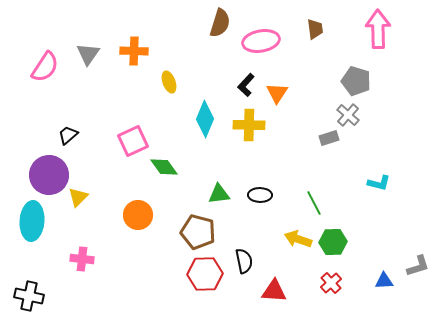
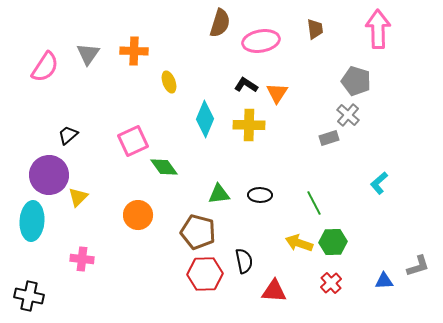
black L-shape: rotated 80 degrees clockwise
cyan L-shape: rotated 125 degrees clockwise
yellow arrow: moved 1 px right, 4 px down
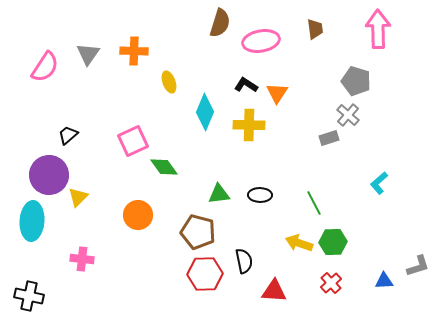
cyan diamond: moved 7 px up
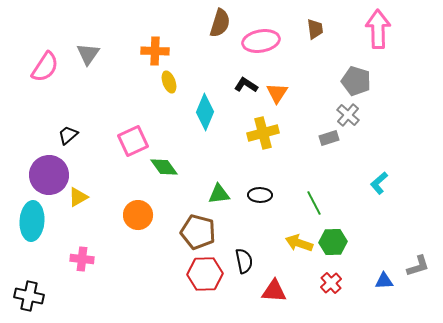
orange cross: moved 21 px right
yellow cross: moved 14 px right, 8 px down; rotated 16 degrees counterclockwise
yellow triangle: rotated 15 degrees clockwise
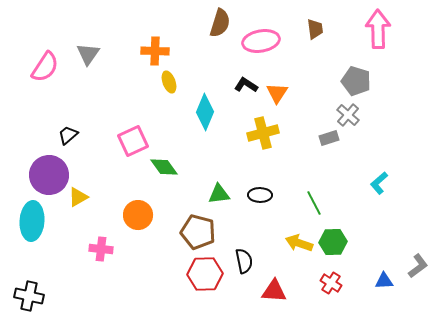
pink cross: moved 19 px right, 10 px up
gray L-shape: rotated 20 degrees counterclockwise
red cross: rotated 15 degrees counterclockwise
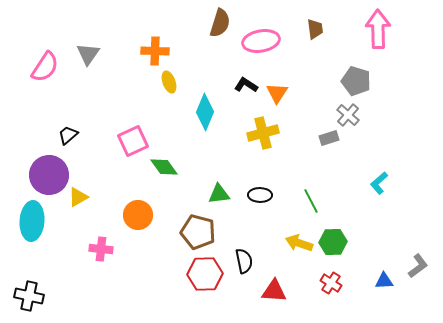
green line: moved 3 px left, 2 px up
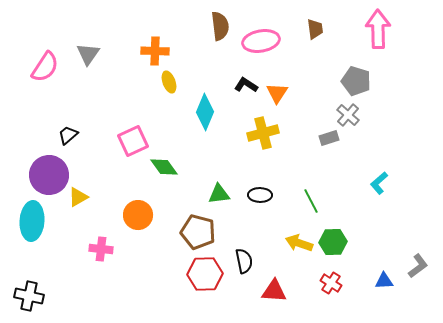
brown semicircle: moved 3 px down; rotated 24 degrees counterclockwise
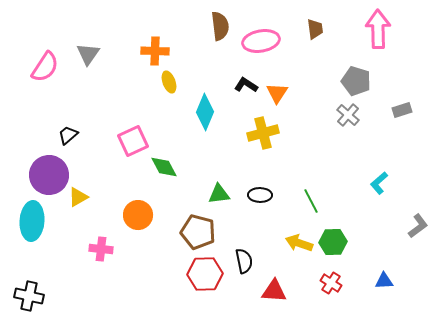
gray rectangle: moved 73 px right, 28 px up
green diamond: rotated 8 degrees clockwise
gray L-shape: moved 40 px up
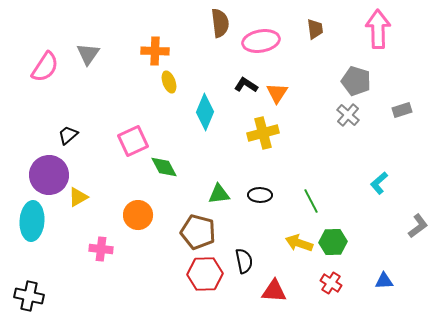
brown semicircle: moved 3 px up
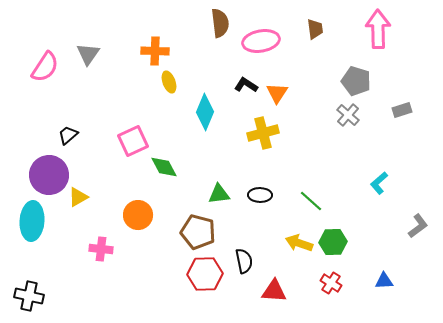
green line: rotated 20 degrees counterclockwise
